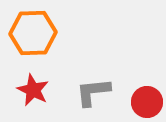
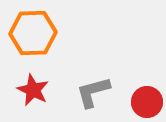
gray L-shape: rotated 9 degrees counterclockwise
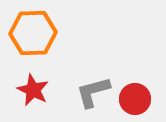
red circle: moved 12 px left, 3 px up
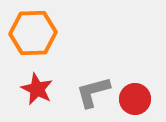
red star: moved 4 px right, 1 px up
